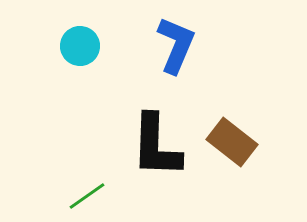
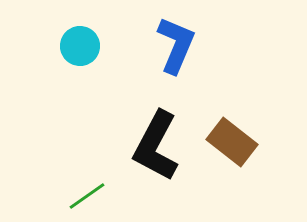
black L-shape: rotated 26 degrees clockwise
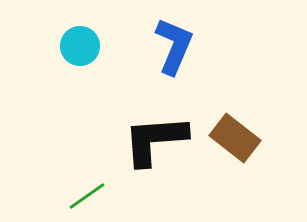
blue L-shape: moved 2 px left, 1 px down
brown rectangle: moved 3 px right, 4 px up
black L-shape: moved 1 px left, 6 px up; rotated 58 degrees clockwise
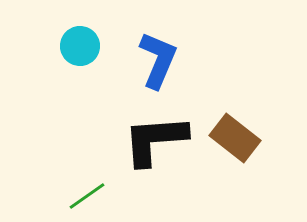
blue L-shape: moved 16 px left, 14 px down
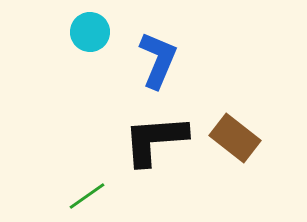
cyan circle: moved 10 px right, 14 px up
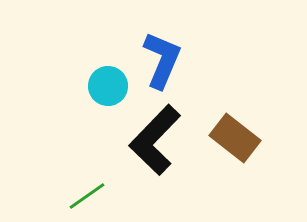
cyan circle: moved 18 px right, 54 px down
blue L-shape: moved 4 px right
black L-shape: rotated 42 degrees counterclockwise
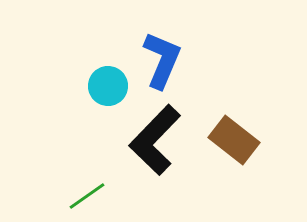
brown rectangle: moved 1 px left, 2 px down
